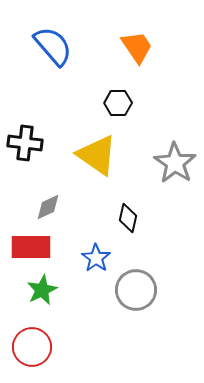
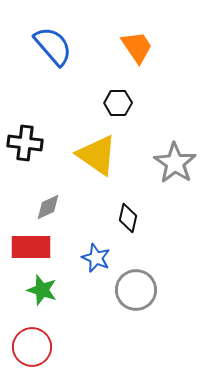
blue star: rotated 12 degrees counterclockwise
green star: rotated 28 degrees counterclockwise
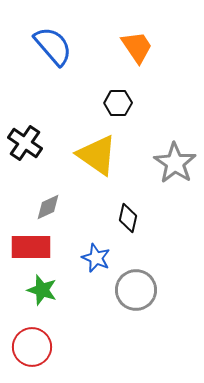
black cross: rotated 28 degrees clockwise
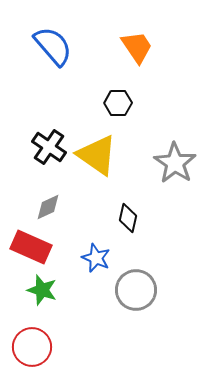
black cross: moved 24 px right, 4 px down
red rectangle: rotated 24 degrees clockwise
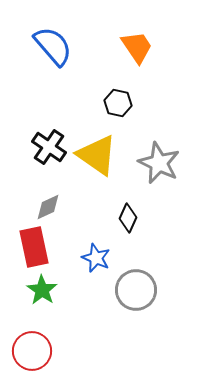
black hexagon: rotated 12 degrees clockwise
gray star: moved 16 px left; rotated 9 degrees counterclockwise
black diamond: rotated 12 degrees clockwise
red rectangle: moved 3 px right; rotated 54 degrees clockwise
green star: rotated 16 degrees clockwise
red circle: moved 4 px down
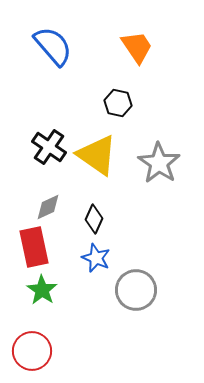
gray star: rotated 9 degrees clockwise
black diamond: moved 34 px left, 1 px down
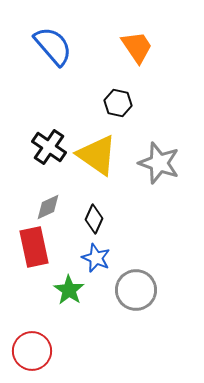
gray star: rotated 15 degrees counterclockwise
green star: moved 27 px right
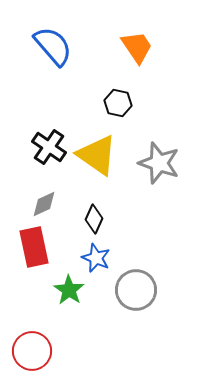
gray diamond: moved 4 px left, 3 px up
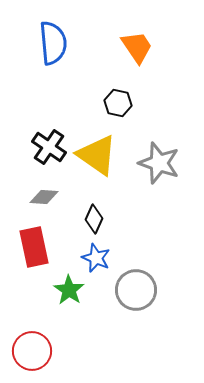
blue semicircle: moved 3 px up; rotated 36 degrees clockwise
gray diamond: moved 7 px up; rotated 28 degrees clockwise
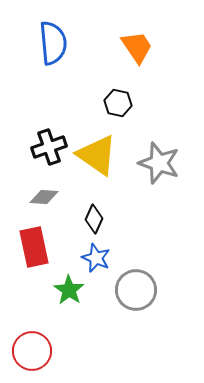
black cross: rotated 36 degrees clockwise
